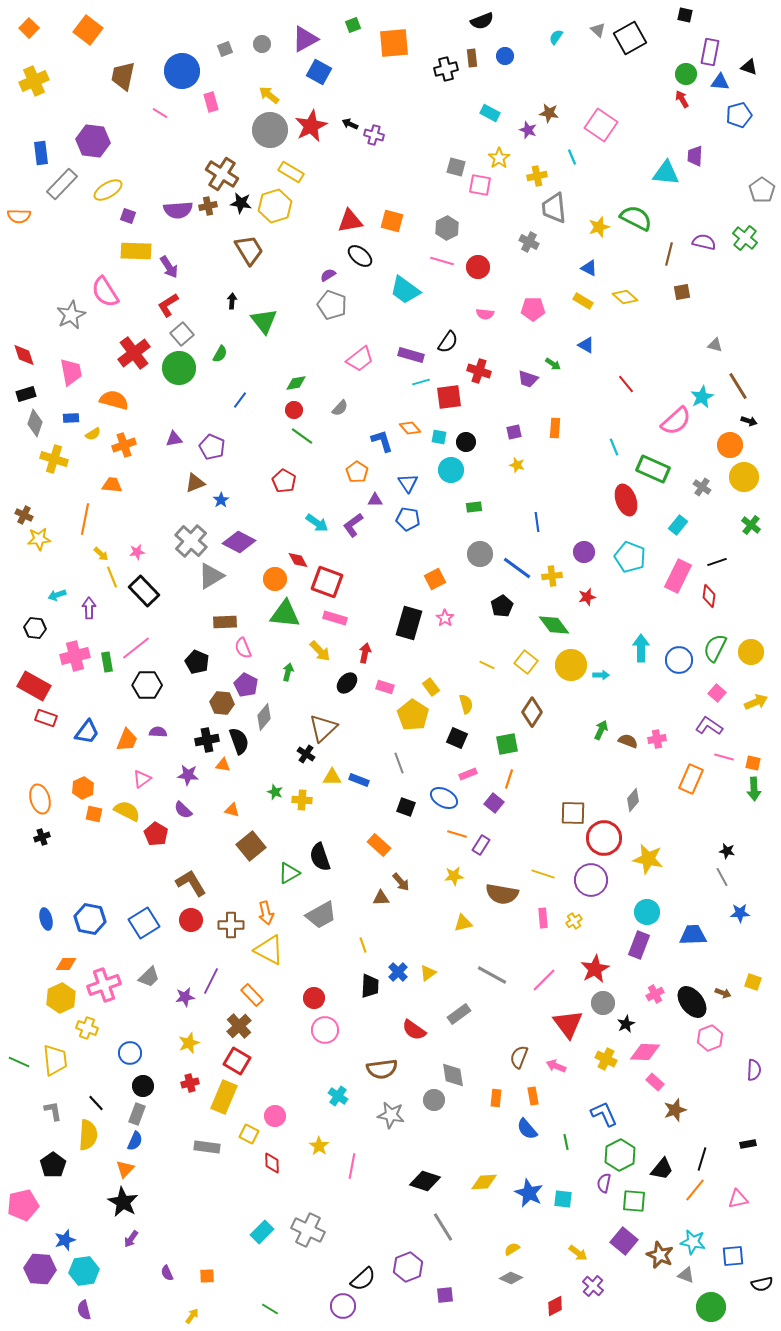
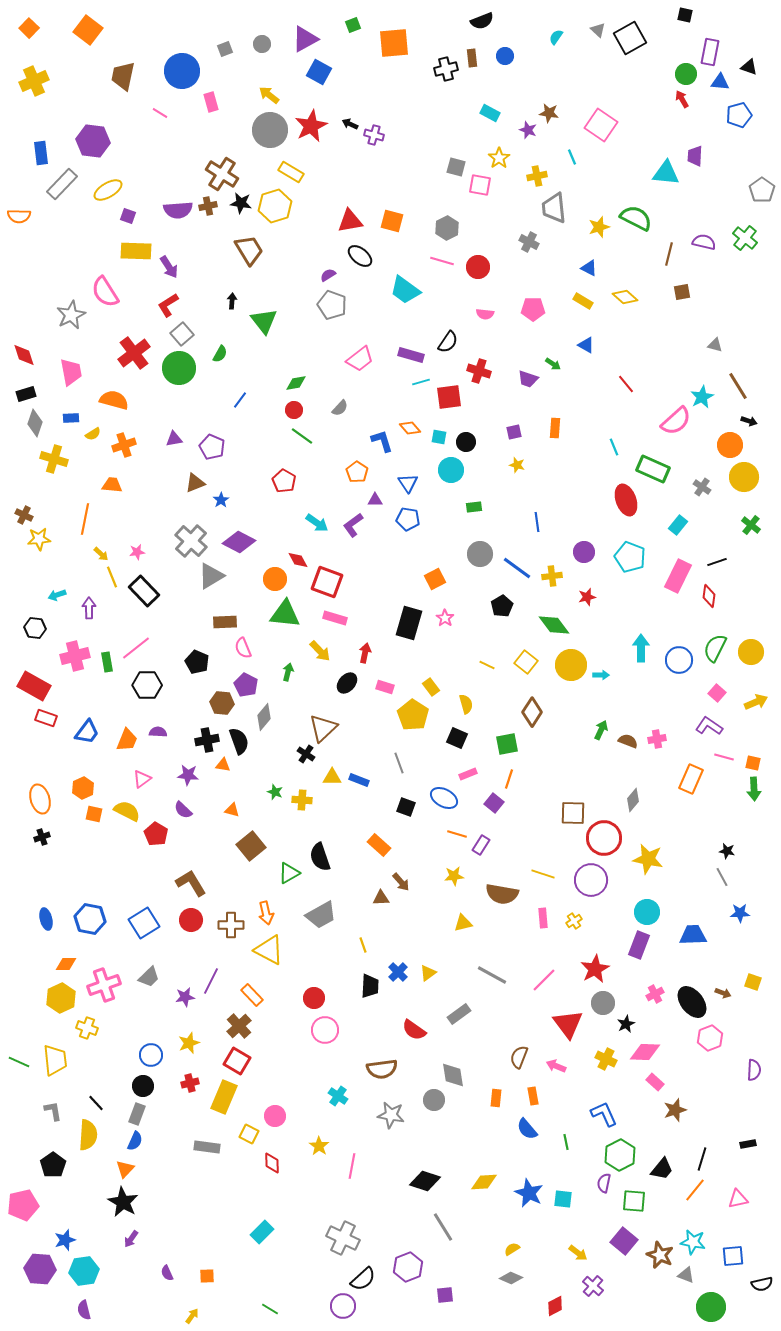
blue circle at (130, 1053): moved 21 px right, 2 px down
gray cross at (308, 1230): moved 35 px right, 8 px down
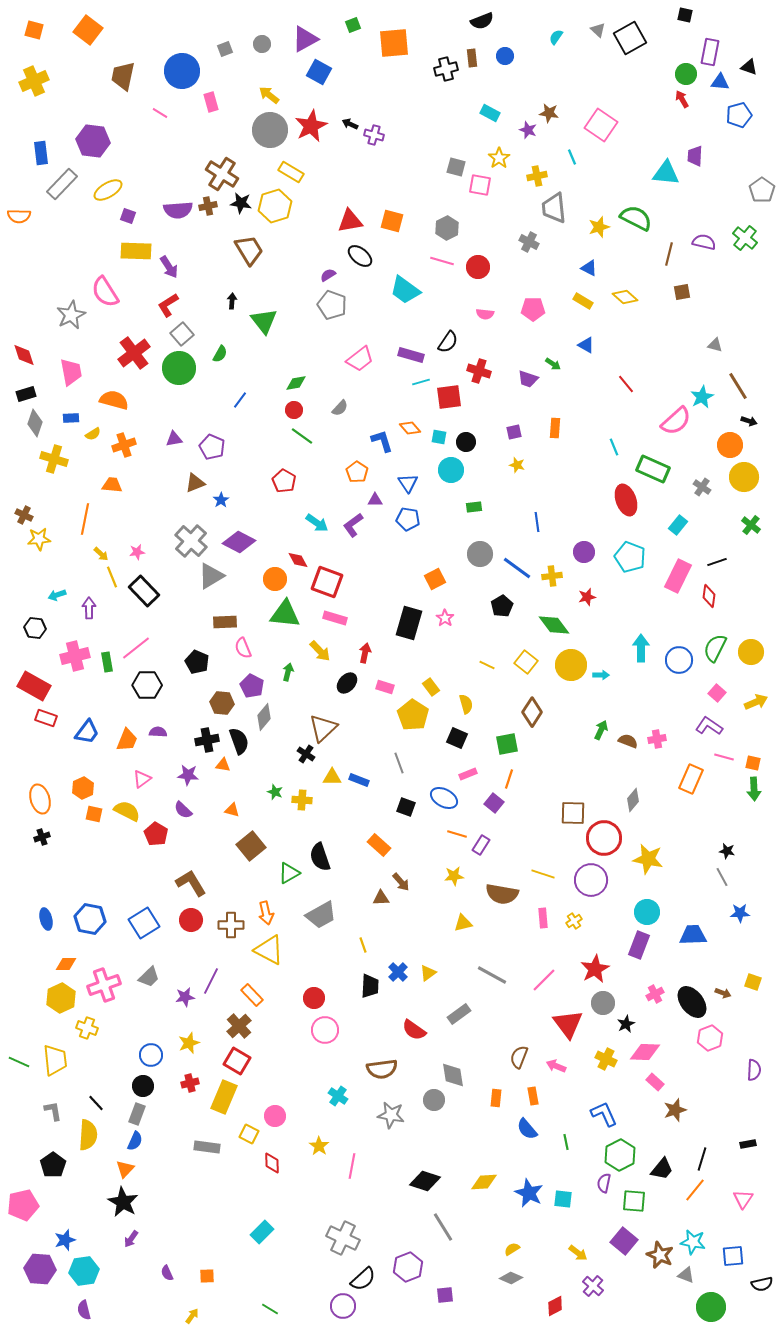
orange square at (29, 28): moved 5 px right, 2 px down; rotated 30 degrees counterclockwise
purple pentagon at (246, 685): moved 6 px right, 1 px down
pink triangle at (738, 1199): moved 5 px right; rotated 45 degrees counterclockwise
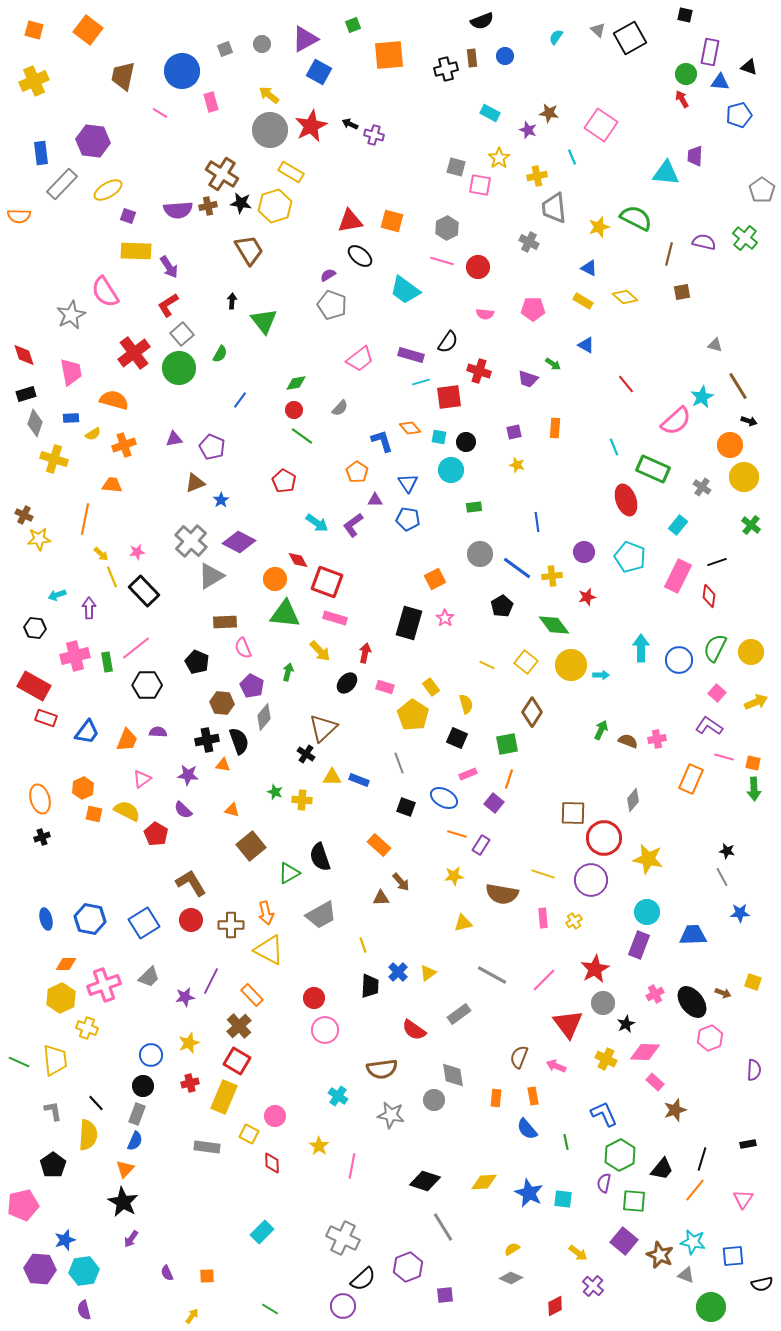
orange square at (394, 43): moved 5 px left, 12 px down
